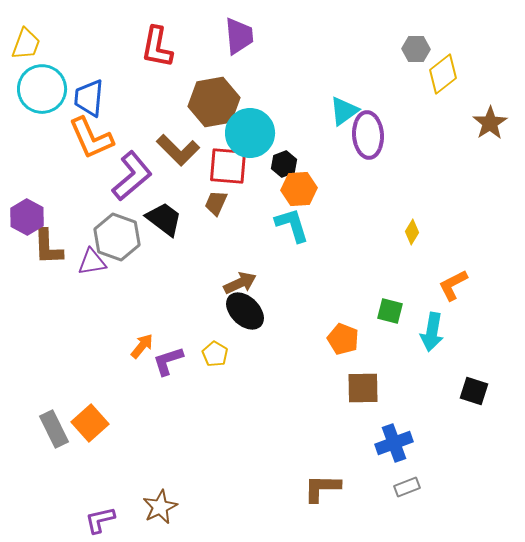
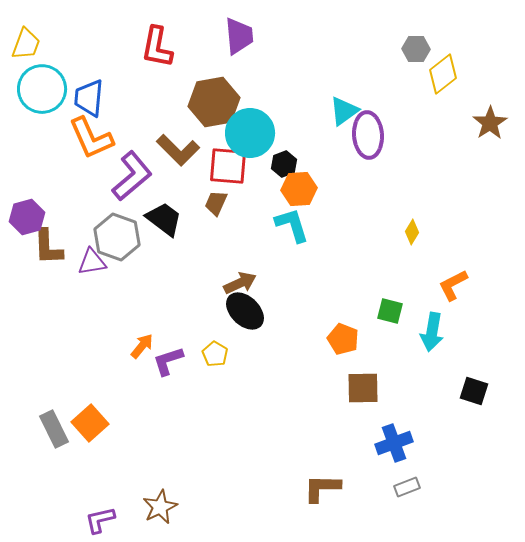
purple hexagon at (27, 217): rotated 16 degrees clockwise
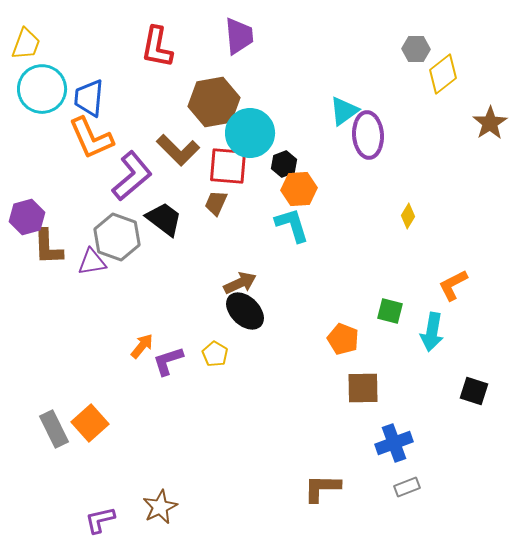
yellow diamond at (412, 232): moved 4 px left, 16 px up
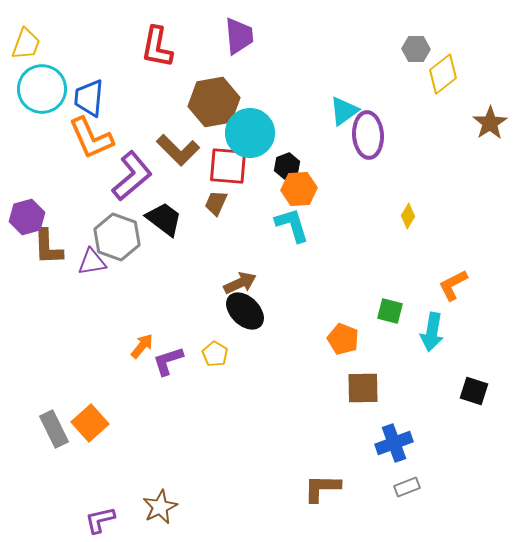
black hexagon at (284, 164): moved 3 px right, 2 px down
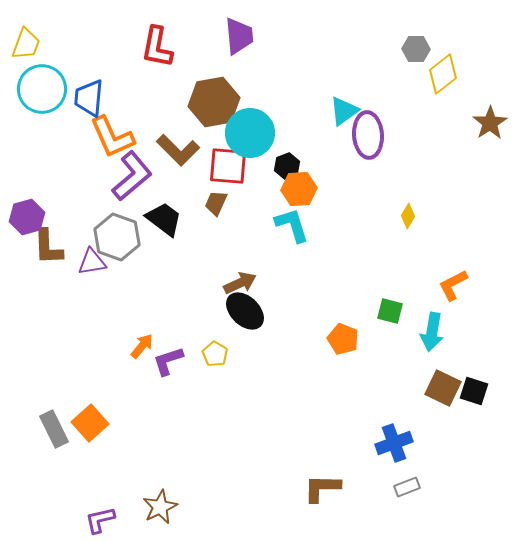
orange L-shape at (91, 138): moved 21 px right, 1 px up
brown square at (363, 388): moved 80 px right; rotated 27 degrees clockwise
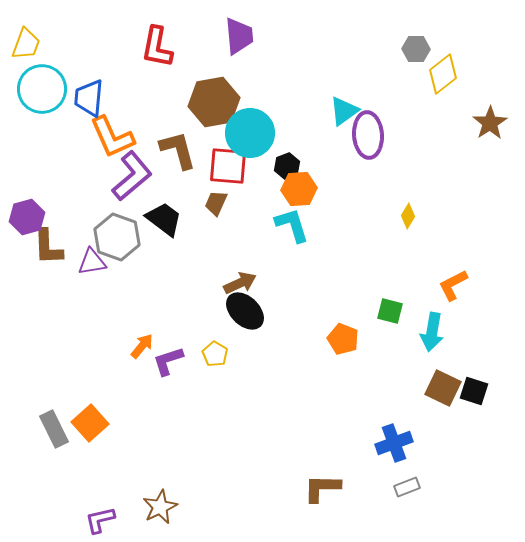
brown L-shape at (178, 150): rotated 150 degrees counterclockwise
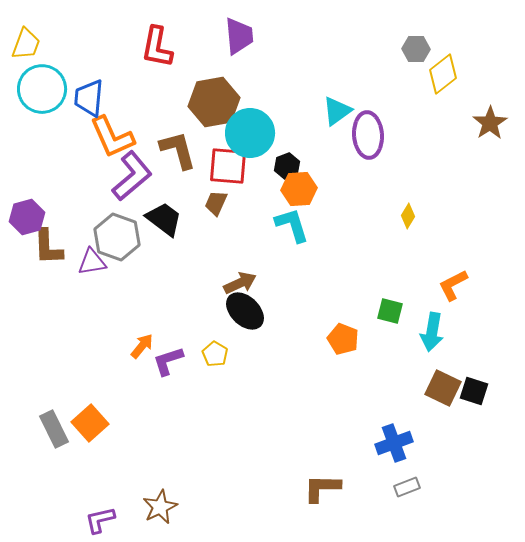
cyan triangle at (344, 111): moved 7 px left
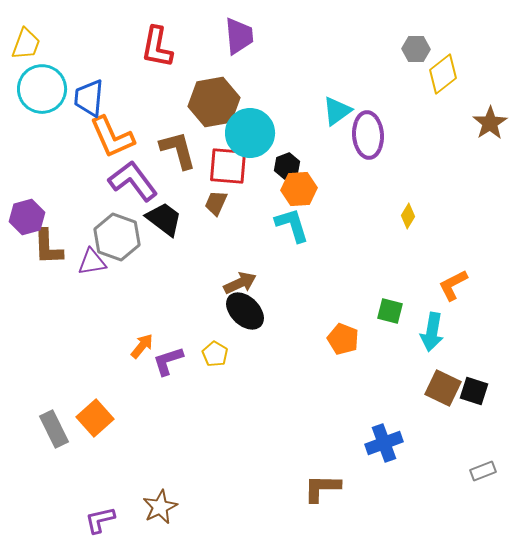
purple L-shape at (132, 176): moved 1 px right, 5 px down; rotated 87 degrees counterclockwise
orange square at (90, 423): moved 5 px right, 5 px up
blue cross at (394, 443): moved 10 px left
gray rectangle at (407, 487): moved 76 px right, 16 px up
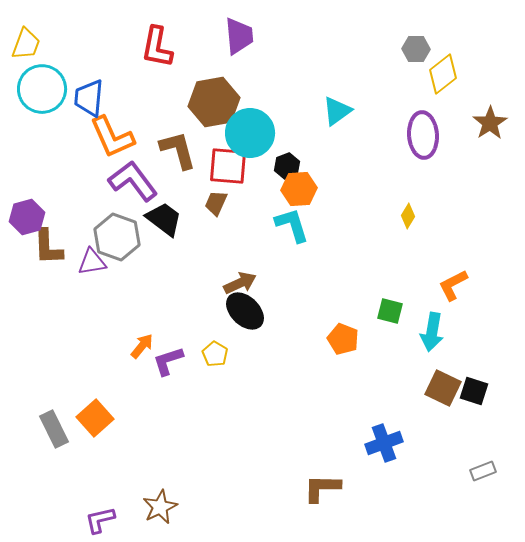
purple ellipse at (368, 135): moved 55 px right
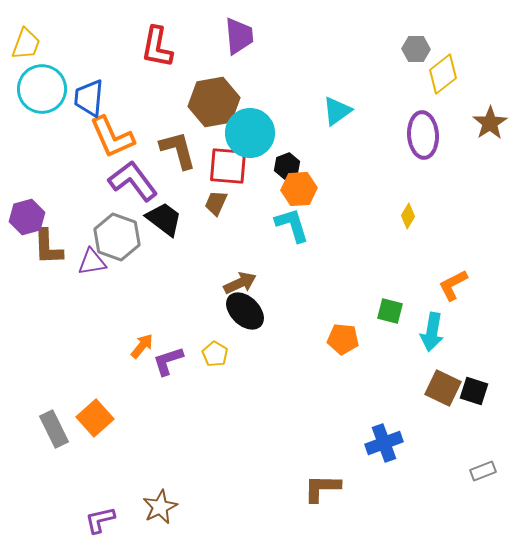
orange pentagon at (343, 339): rotated 16 degrees counterclockwise
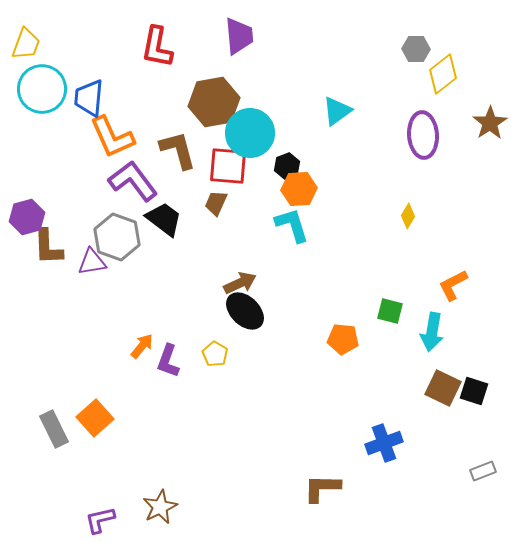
purple L-shape at (168, 361): rotated 52 degrees counterclockwise
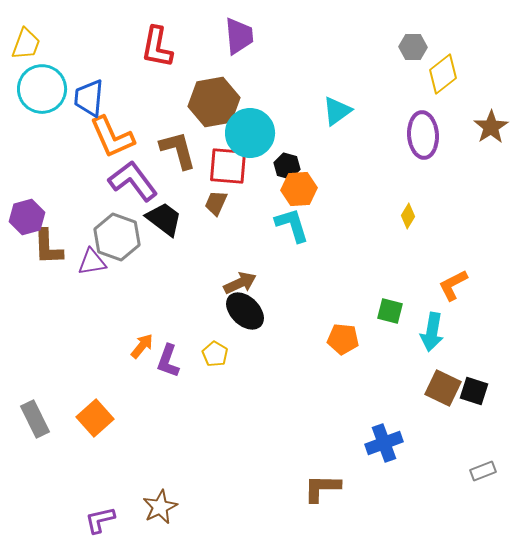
gray hexagon at (416, 49): moved 3 px left, 2 px up
brown star at (490, 123): moved 1 px right, 4 px down
black hexagon at (287, 166): rotated 25 degrees counterclockwise
gray rectangle at (54, 429): moved 19 px left, 10 px up
